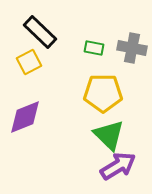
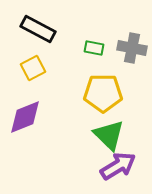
black rectangle: moved 2 px left, 3 px up; rotated 16 degrees counterclockwise
yellow square: moved 4 px right, 6 px down
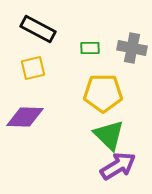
green rectangle: moved 4 px left; rotated 12 degrees counterclockwise
yellow square: rotated 15 degrees clockwise
purple diamond: rotated 24 degrees clockwise
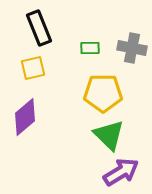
black rectangle: moved 1 px right, 1 px up; rotated 40 degrees clockwise
purple diamond: rotated 42 degrees counterclockwise
purple arrow: moved 3 px right, 6 px down
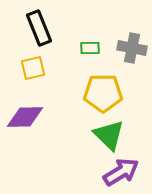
purple diamond: rotated 39 degrees clockwise
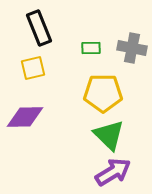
green rectangle: moved 1 px right
purple arrow: moved 8 px left
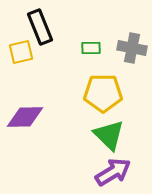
black rectangle: moved 1 px right, 1 px up
yellow square: moved 12 px left, 16 px up
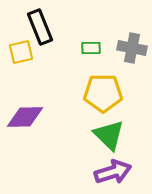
purple arrow: rotated 15 degrees clockwise
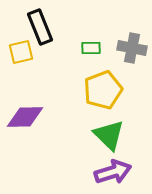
yellow pentagon: moved 3 px up; rotated 21 degrees counterclockwise
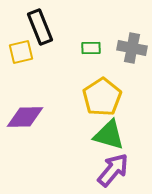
yellow pentagon: moved 1 px left, 7 px down; rotated 12 degrees counterclockwise
green triangle: rotated 28 degrees counterclockwise
purple arrow: moved 2 px up; rotated 33 degrees counterclockwise
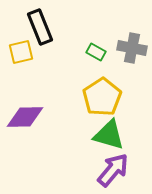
green rectangle: moved 5 px right, 4 px down; rotated 30 degrees clockwise
